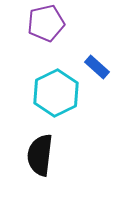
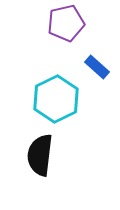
purple pentagon: moved 20 px right
cyan hexagon: moved 6 px down
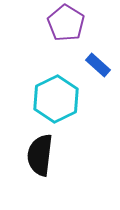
purple pentagon: rotated 27 degrees counterclockwise
blue rectangle: moved 1 px right, 2 px up
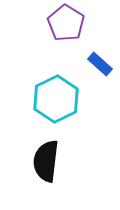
blue rectangle: moved 2 px right, 1 px up
black semicircle: moved 6 px right, 6 px down
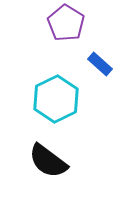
black semicircle: moved 2 px right; rotated 60 degrees counterclockwise
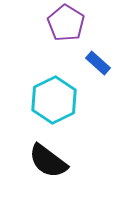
blue rectangle: moved 2 px left, 1 px up
cyan hexagon: moved 2 px left, 1 px down
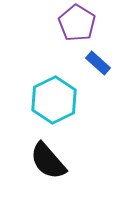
purple pentagon: moved 11 px right
black semicircle: rotated 12 degrees clockwise
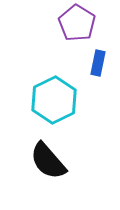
blue rectangle: rotated 60 degrees clockwise
